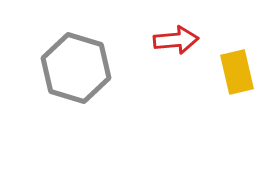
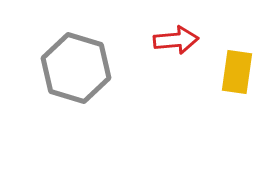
yellow rectangle: rotated 21 degrees clockwise
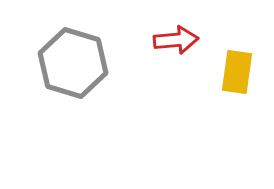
gray hexagon: moved 3 px left, 5 px up
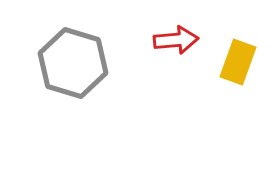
yellow rectangle: moved 1 px right, 10 px up; rotated 12 degrees clockwise
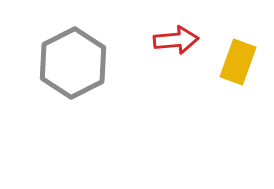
gray hexagon: rotated 16 degrees clockwise
